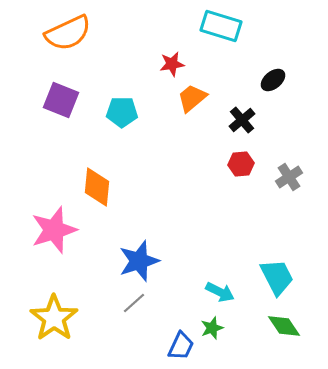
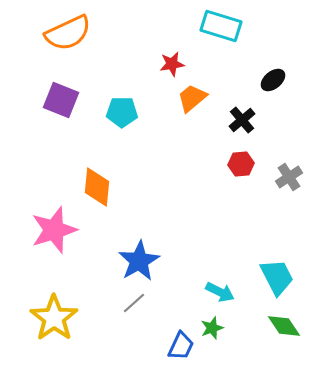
blue star: rotated 12 degrees counterclockwise
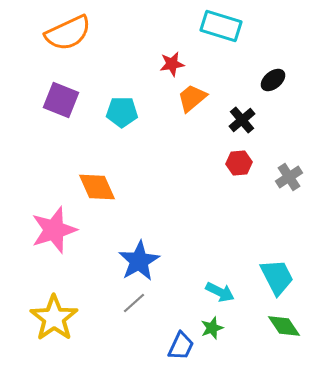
red hexagon: moved 2 px left, 1 px up
orange diamond: rotated 30 degrees counterclockwise
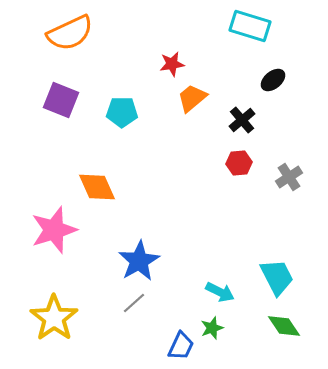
cyan rectangle: moved 29 px right
orange semicircle: moved 2 px right
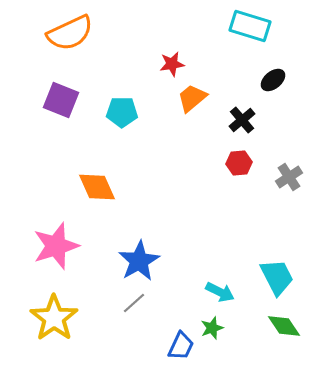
pink star: moved 2 px right, 16 px down
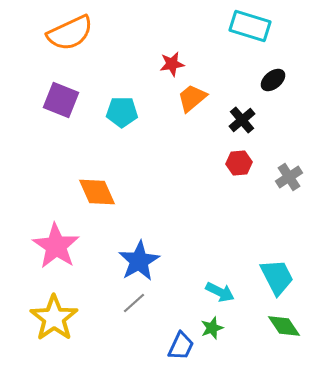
orange diamond: moved 5 px down
pink star: rotated 21 degrees counterclockwise
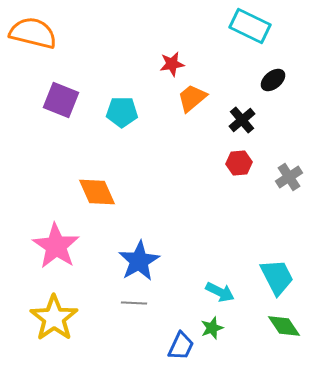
cyan rectangle: rotated 9 degrees clockwise
orange semicircle: moved 37 px left; rotated 141 degrees counterclockwise
gray line: rotated 45 degrees clockwise
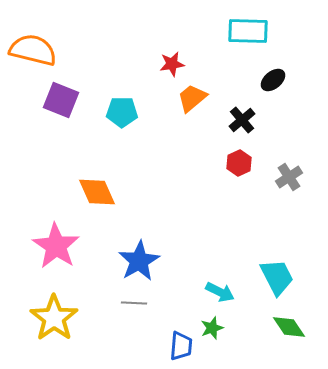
cyan rectangle: moved 2 px left, 5 px down; rotated 24 degrees counterclockwise
orange semicircle: moved 17 px down
red hexagon: rotated 20 degrees counterclockwise
green diamond: moved 5 px right, 1 px down
blue trapezoid: rotated 20 degrees counterclockwise
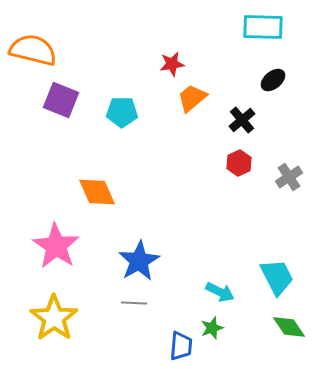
cyan rectangle: moved 15 px right, 4 px up
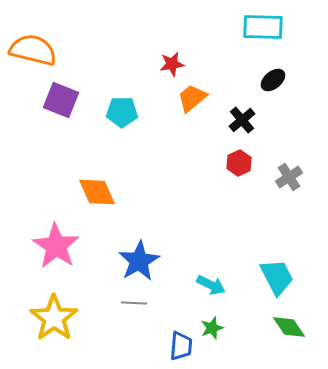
cyan arrow: moved 9 px left, 7 px up
